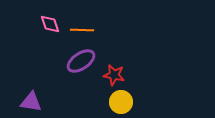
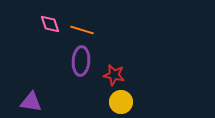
orange line: rotated 15 degrees clockwise
purple ellipse: rotated 52 degrees counterclockwise
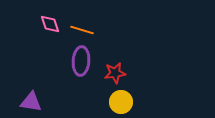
red star: moved 1 px right, 2 px up; rotated 20 degrees counterclockwise
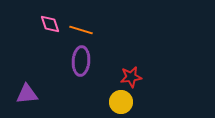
orange line: moved 1 px left
red star: moved 16 px right, 4 px down
purple triangle: moved 4 px left, 8 px up; rotated 15 degrees counterclockwise
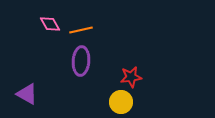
pink diamond: rotated 10 degrees counterclockwise
orange line: rotated 30 degrees counterclockwise
purple triangle: rotated 35 degrees clockwise
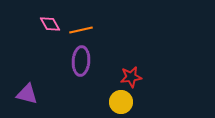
purple triangle: rotated 15 degrees counterclockwise
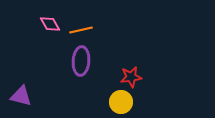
purple triangle: moved 6 px left, 2 px down
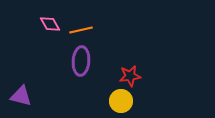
red star: moved 1 px left, 1 px up
yellow circle: moved 1 px up
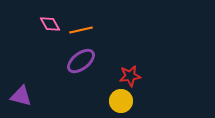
purple ellipse: rotated 48 degrees clockwise
